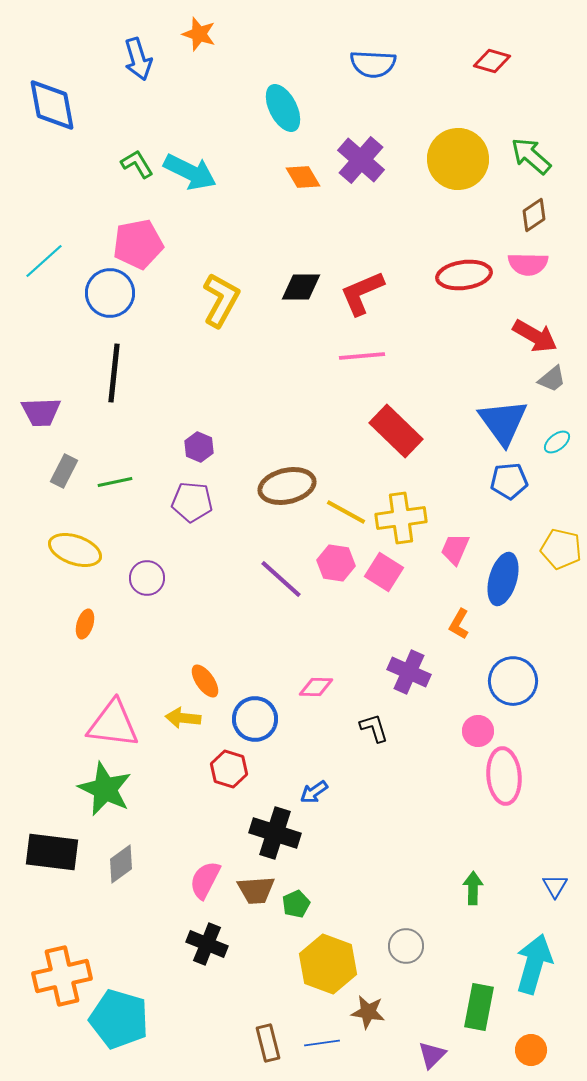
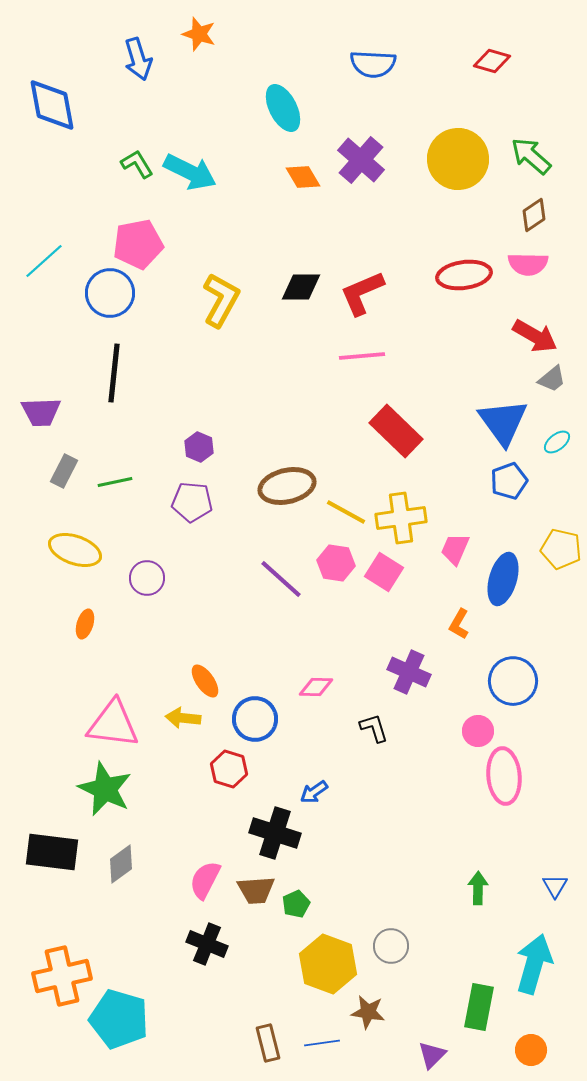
blue pentagon at (509, 481): rotated 15 degrees counterclockwise
green arrow at (473, 888): moved 5 px right
gray circle at (406, 946): moved 15 px left
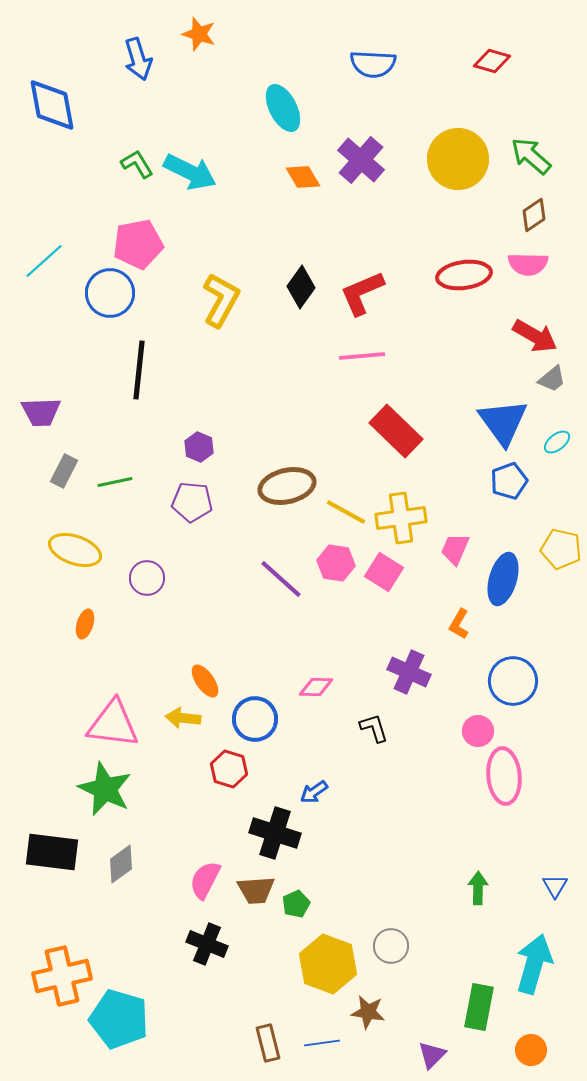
black diamond at (301, 287): rotated 54 degrees counterclockwise
black line at (114, 373): moved 25 px right, 3 px up
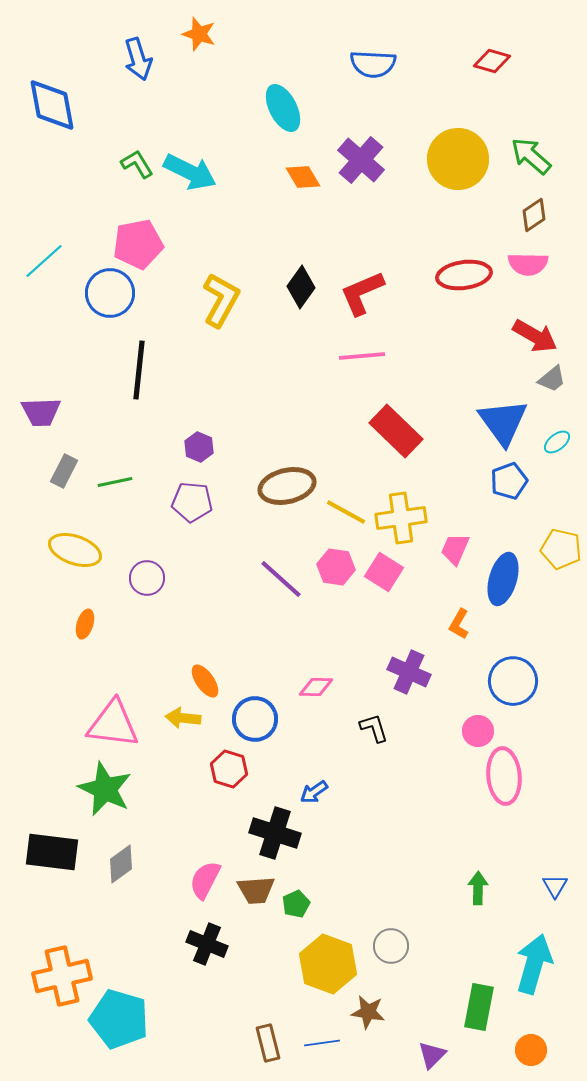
pink hexagon at (336, 563): moved 4 px down
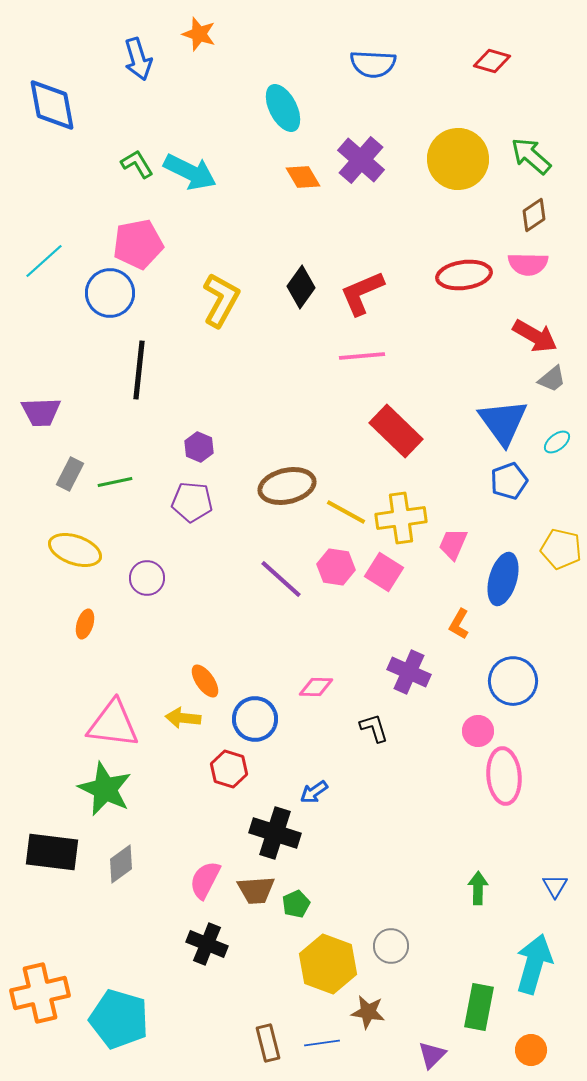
gray rectangle at (64, 471): moved 6 px right, 3 px down
pink trapezoid at (455, 549): moved 2 px left, 5 px up
orange cross at (62, 976): moved 22 px left, 17 px down
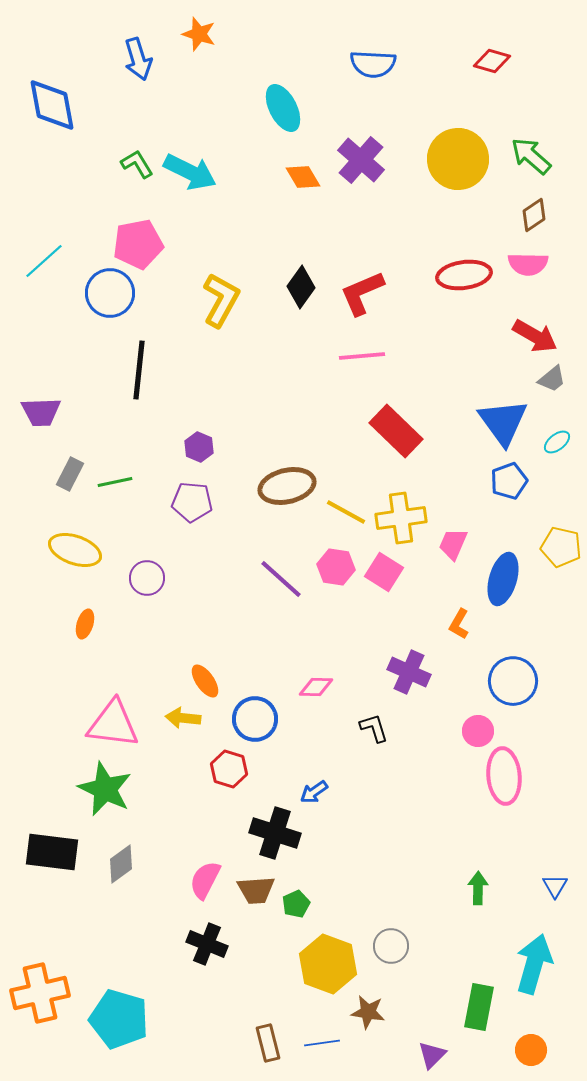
yellow pentagon at (561, 549): moved 2 px up
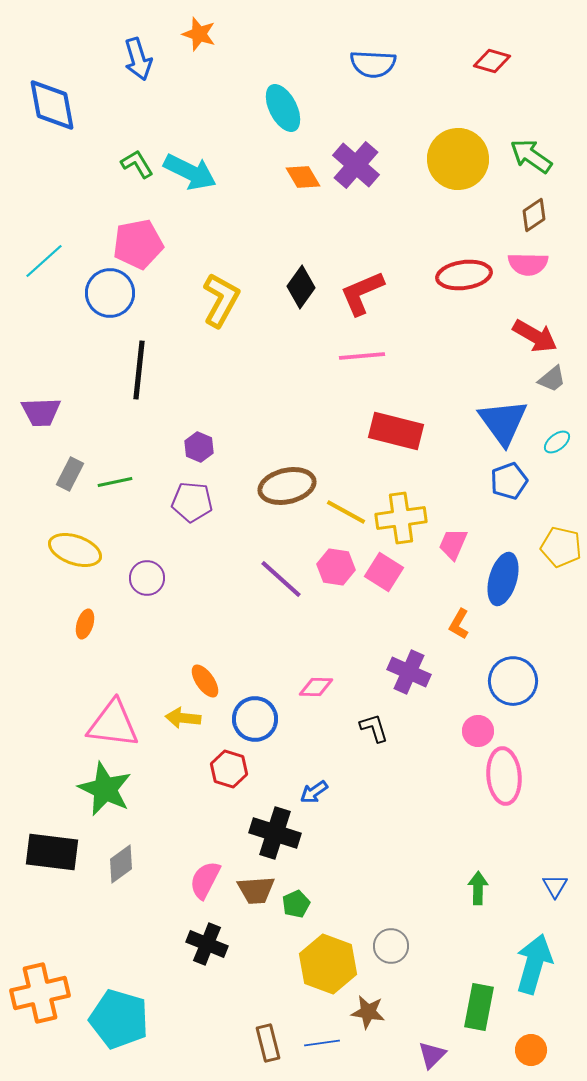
green arrow at (531, 156): rotated 6 degrees counterclockwise
purple cross at (361, 160): moved 5 px left, 5 px down
red rectangle at (396, 431): rotated 30 degrees counterclockwise
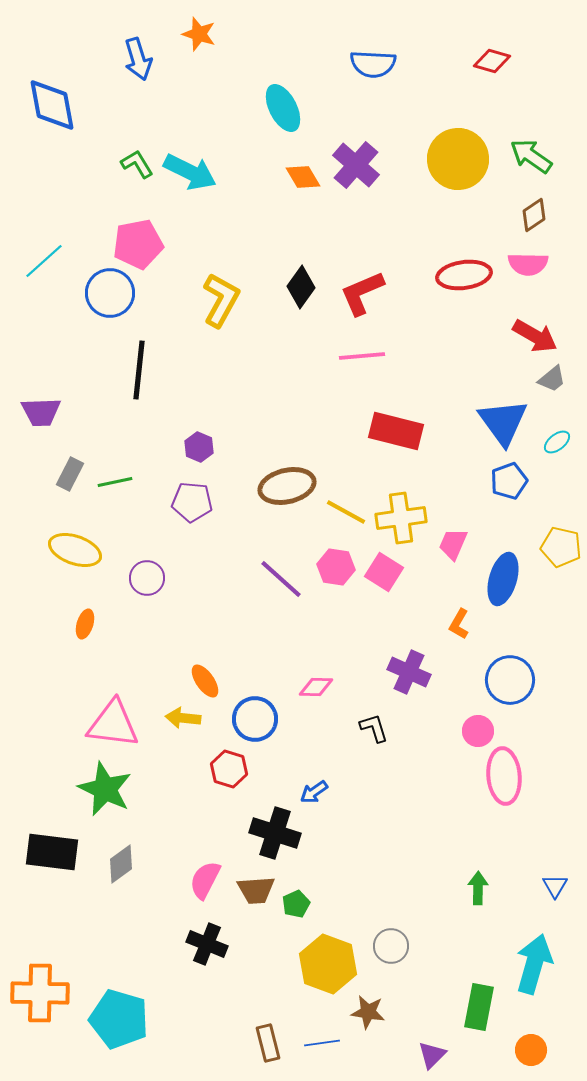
blue circle at (513, 681): moved 3 px left, 1 px up
orange cross at (40, 993): rotated 14 degrees clockwise
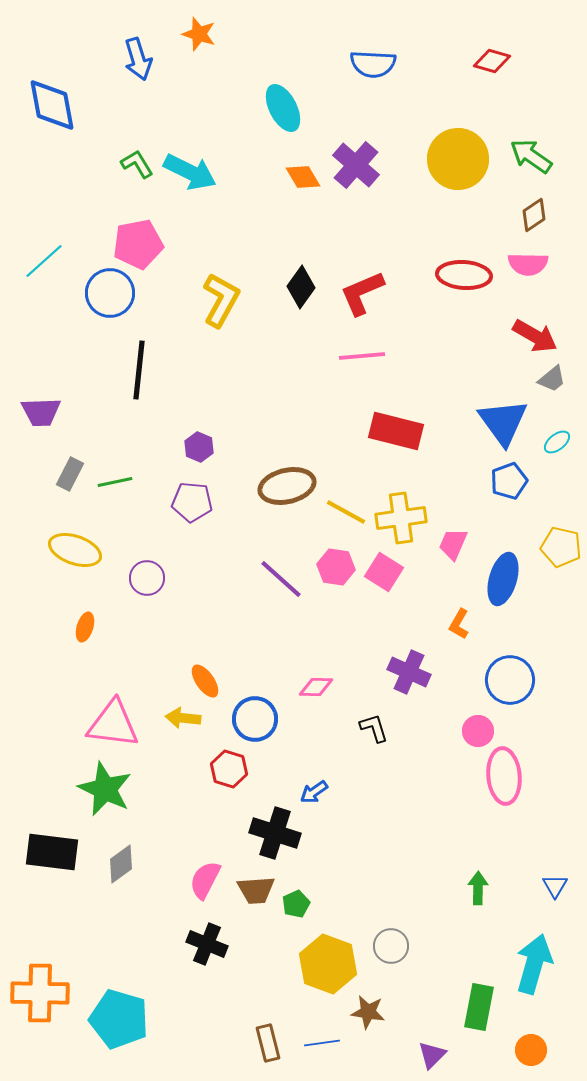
red ellipse at (464, 275): rotated 12 degrees clockwise
orange ellipse at (85, 624): moved 3 px down
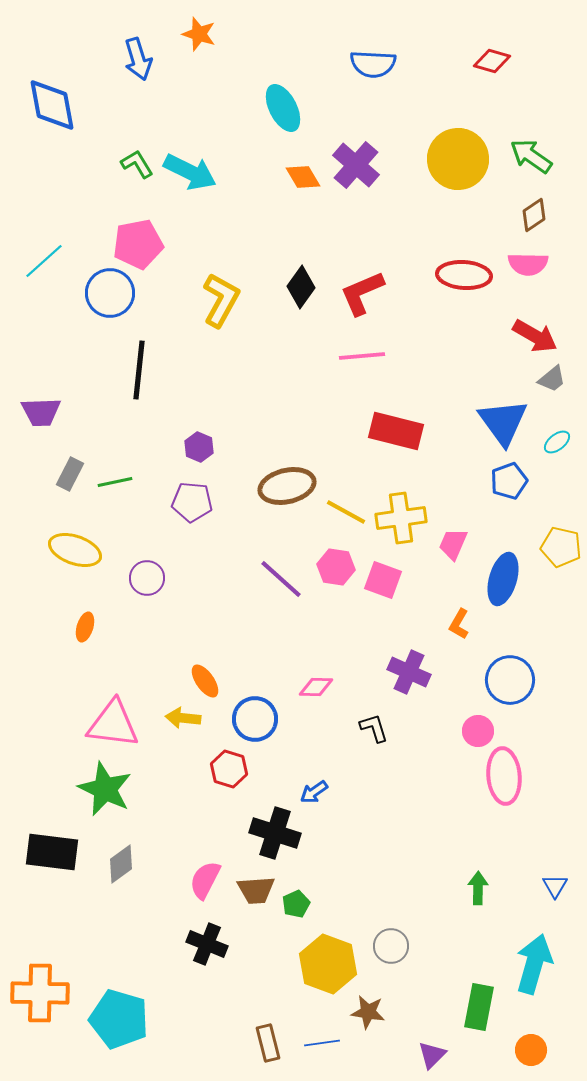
pink square at (384, 572): moved 1 px left, 8 px down; rotated 12 degrees counterclockwise
